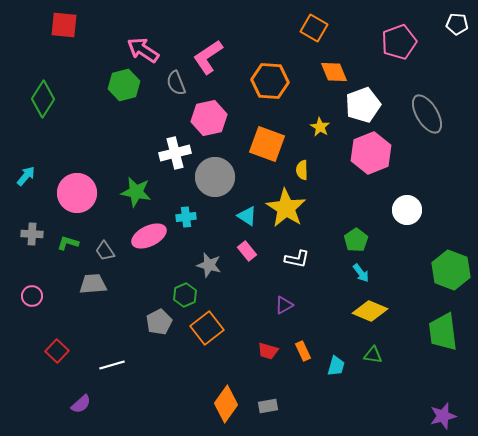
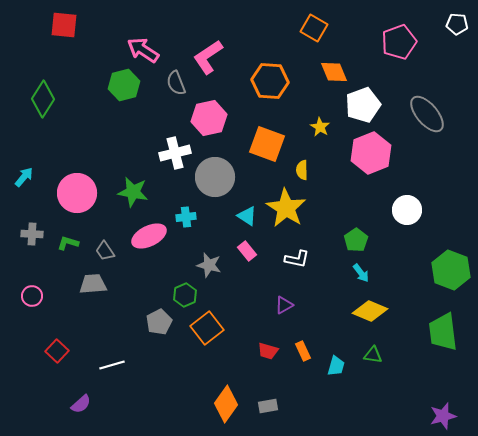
gray ellipse at (427, 114): rotated 9 degrees counterclockwise
cyan arrow at (26, 176): moved 2 px left, 1 px down
green star at (136, 192): moved 3 px left
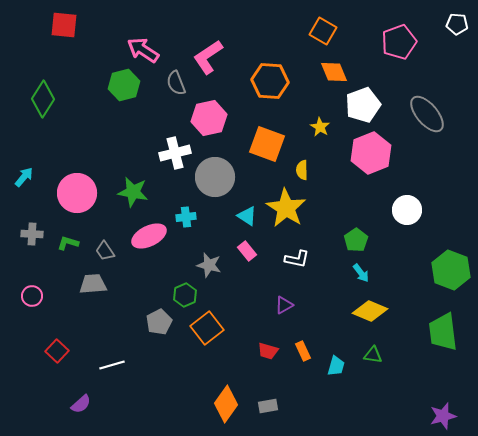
orange square at (314, 28): moved 9 px right, 3 px down
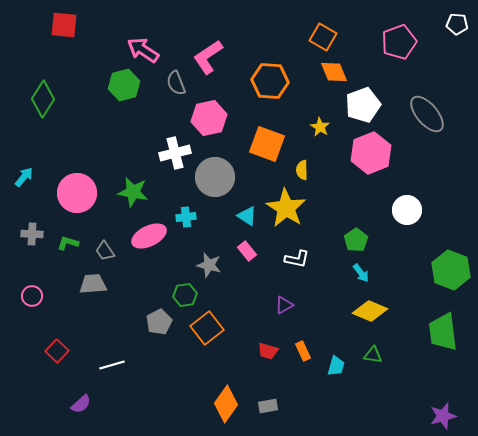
orange square at (323, 31): moved 6 px down
green hexagon at (185, 295): rotated 15 degrees clockwise
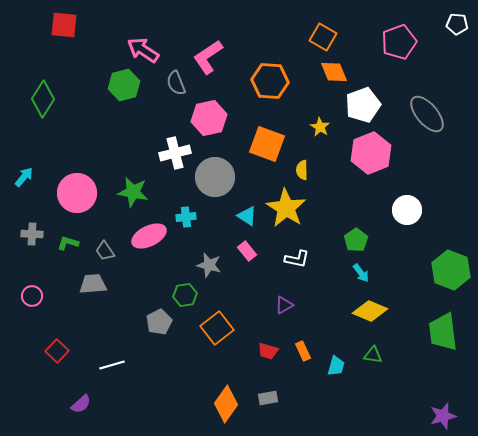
orange square at (207, 328): moved 10 px right
gray rectangle at (268, 406): moved 8 px up
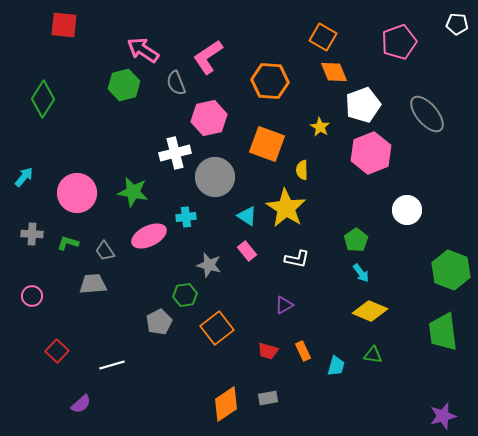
orange diamond at (226, 404): rotated 21 degrees clockwise
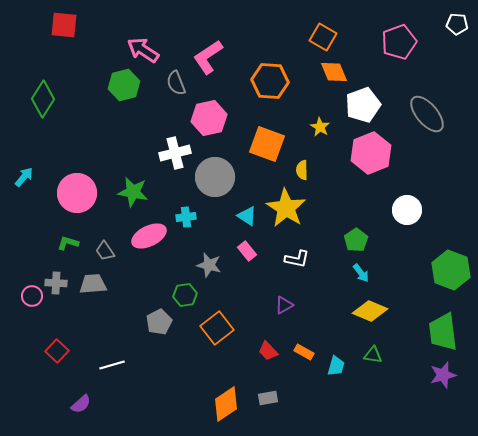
gray cross at (32, 234): moved 24 px right, 49 px down
red trapezoid at (268, 351): rotated 30 degrees clockwise
orange rectangle at (303, 351): moved 1 px right, 1 px down; rotated 36 degrees counterclockwise
purple star at (443, 416): moved 41 px up
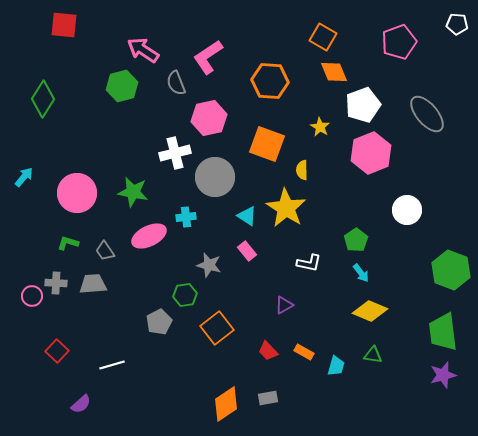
green hexagon at (124, 85): moved 2 px left, 1 px down
white L-shape at (297, 259): moved 12 px right, 4 px down
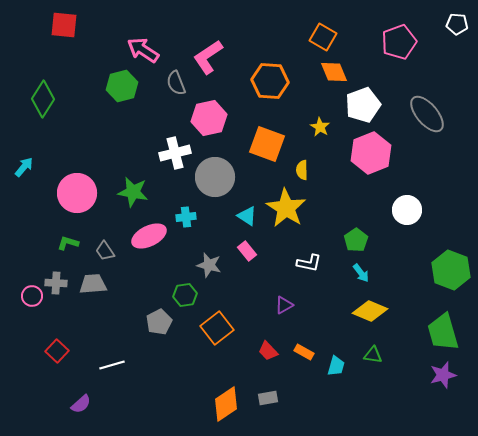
cyan arrow at (24, 177): moved 10 px up
green trapezoid at (443, 332): rotated 9 degrees counterclockwise
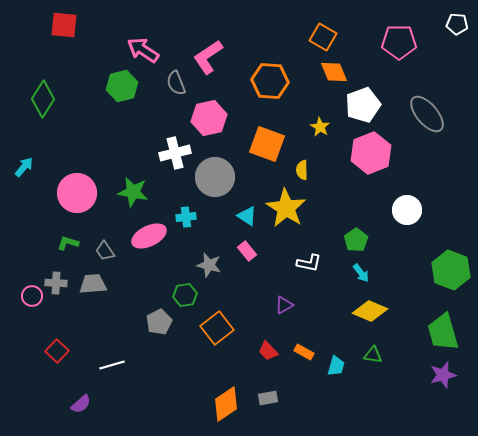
pink pentagon at (399, 42): rotated 20 degrees clockwise
